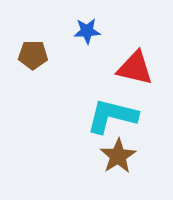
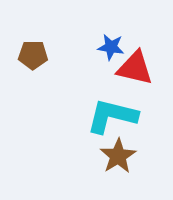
blue star: moved 24 px right, 16 px down; rotated 12 degrees clockwise
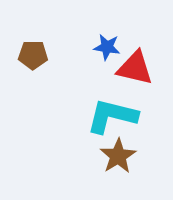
blue star: moved 4 px left
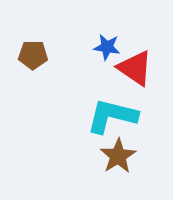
red triangle: rotated 21 degrees clockwise
